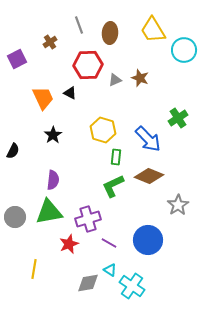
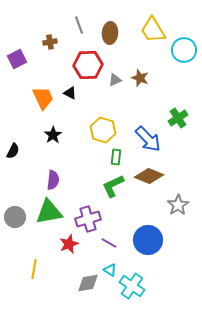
brown cross: rotated 24 degrees clockwise
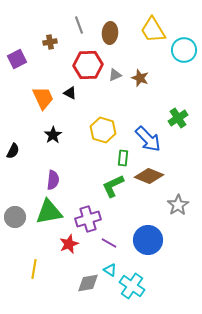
gray triangle: moved 5 px up
green rectangle: moved 7 px right, 1 px down
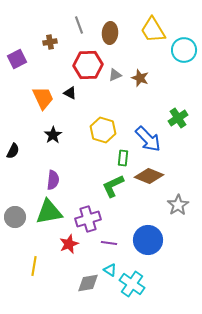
purple line: rotated 21 degrees counterclockwise
yellow line: moved 3 px up
cyan cross: moved 2 px up
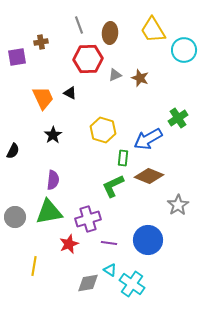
brown cross: moved 9 px left
purple square: moved 2 px up; rotated 18 degrees clockwise
red hexagon: moved 6 px up
blue arrow: rotated 104 degrees clockwise
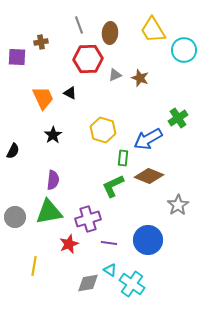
purple square: rotated 12 degrees clockwise
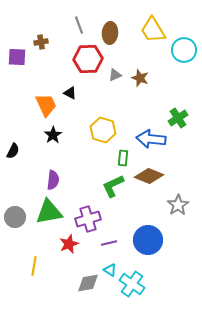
orange trapezoid: moved 3 px right, 7 px down
blue arrow: moved 3 px right; rotated 36 degrees clockwise
purple line: rotated 21 degrees counterclockwise
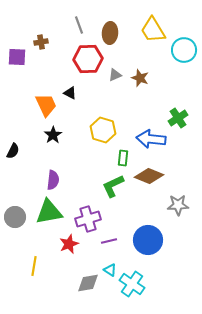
gray star: rotated 30 degrees clockwise
purple line: moved 2 px up
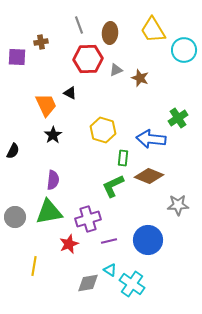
gray triangle: moved 1 px right, 5 px up
